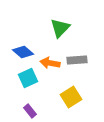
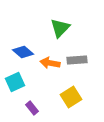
cyan square: moved 13 px left, 4 px down
purple rectangle: moved 2 px right, 3 px up
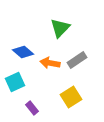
gray rectangle: rotated 30 degrees counterclockwise
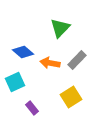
gray rectangle: rotated 12 degrees counterclockwise
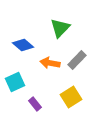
blue diamond: moved 7 px up
purple rectangle: moved 3 px right, 4 px up
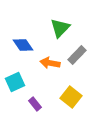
blue diamond: rotated 15 degrees clockwise
gray rectangle: moved 5 px up
yellow square: rotated 20 degrees counterclockwise
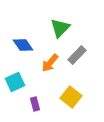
orange arrow: rotated 60 degrees counterclockwise
purple rectangle: rotated 24 degrees clockwise
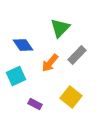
cyan square: moved 1 px right, 6 px up
purple rectangle: rotated 48 degrees counterclockwise
